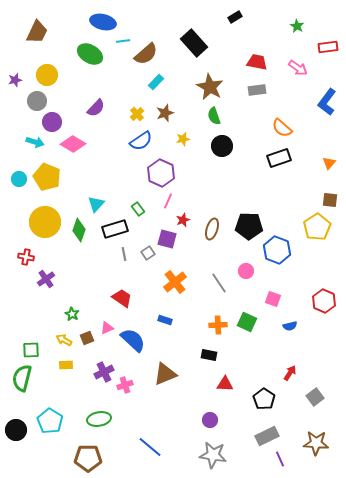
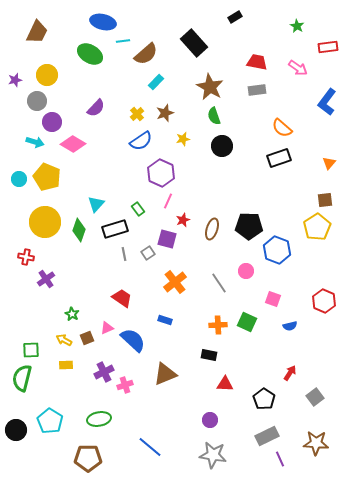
brown square at (330, 200): moved 5 px left; rotated 14 degrees counterclockwise
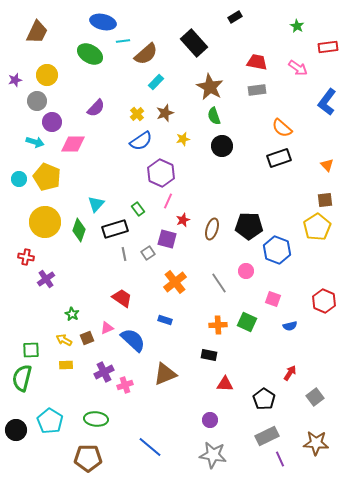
pink diamond at (73, 144): rotated 30 degrees counterclockwise
orange triangle at (329, 163): moved 2 px left, 2 px down; rotated 24 degrees counterclockwise
green ellipse at (99, 419): moved 3 px left; rotated 15 degrees clockwise
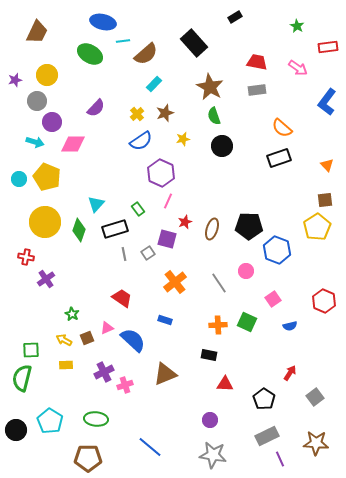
cyan rectangle at (156, 82): moved 2 px left, 2 px down
red star at (183, 220): moved 2 px right, 2 px down
pink square at (273, 299): rotated 35 degrees clockwise
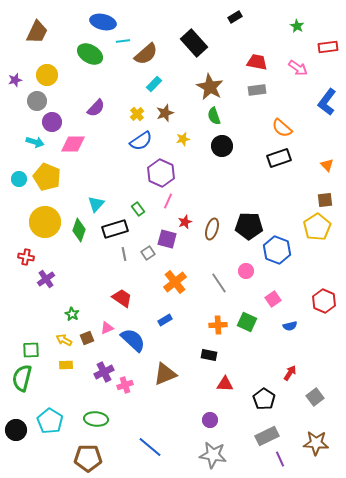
blue rectangle at (165, 320): rotated 48 degrees counterclockwise
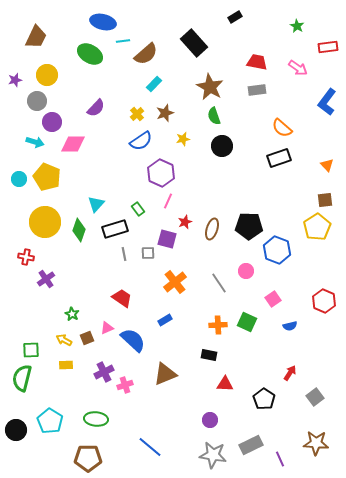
brown trapezoid at (37, 32): moved 1 px left, 5 px down
gray square at (148, 253): rotated 32 degrees clockwise
gray rectangle at (267, 436): moved 16 px left, 9 px down
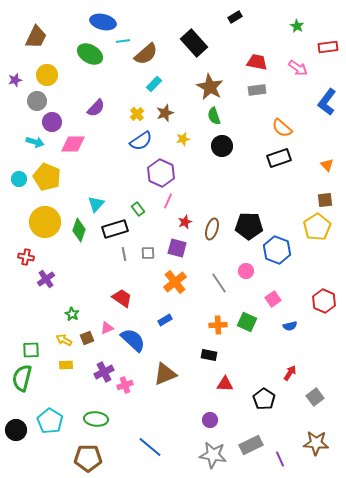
purple square at (167, 239): moved 10 px right, 9 px down
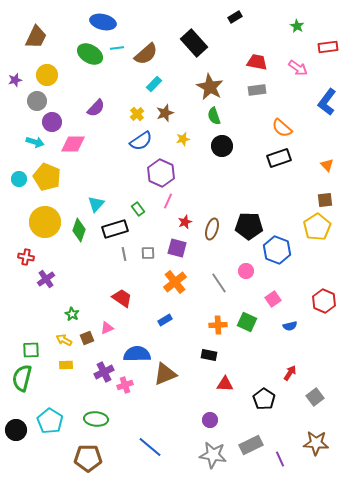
cyan line at (123, 41): moved 6 px left, 7 px down
blue semicircle at (133, 340): moved 4 px right, 14 px down; rotated 44 degrees counterclockwise
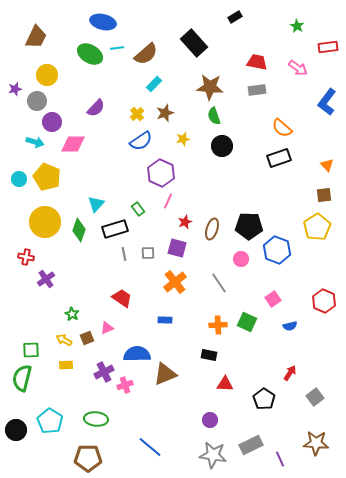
purple star at (15, 80): moved 9 px down
brown star at (210, 87): rotated 24 degrees counterclockwise
brown square at (325, 200): moved 1 px left, 5 px up
pink circle at (246, 271): moved 5 px left, 12 px up
blue rectangle at (165, 320): rotated 32 degrees clockwise
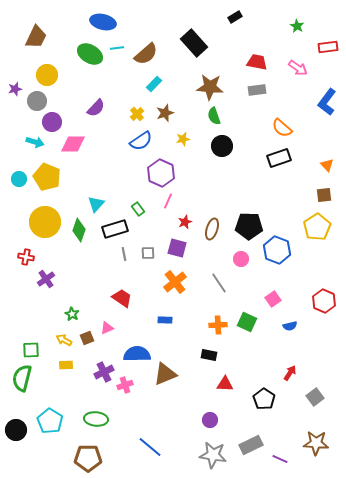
purple line at (280, 459): rotated 42 degrees counterclockwise
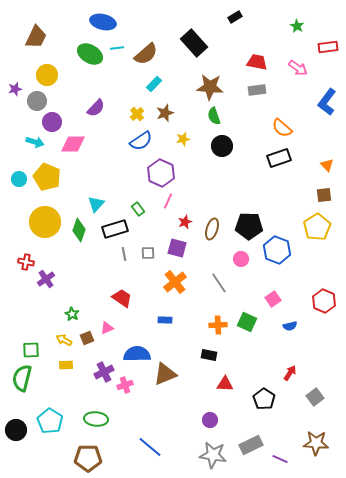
red cross at (26, 257): moved 5 px down
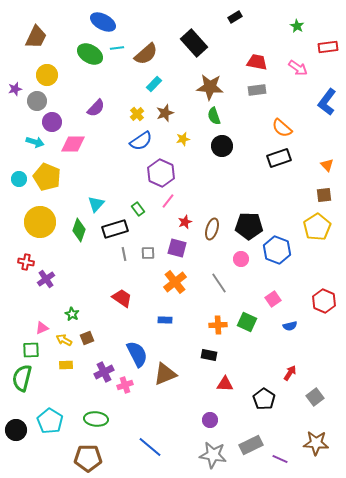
blue ellipse at (103, 22): rotated 15 degrees clockwise
pink line at (168, 201): rotated 14 degrees clockwise
yellow circle at (45, 222): moved 5 px left
pink triangle at (107, 328): moved 65 px left
blue semicircle at (137, 354): rotated 64 degrees clockwise
